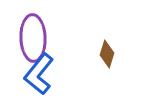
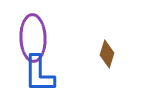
blue L-shape: rotated 39 degrees counterclockwise
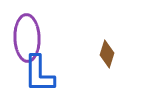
purple ellipse: moved 6 px left
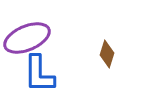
purple ellipse: rotated 69 degrees clockwise
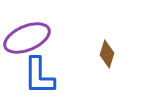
blue L-shape: moved 2 px down
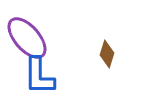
purple ellipse: rotated 72 degrees clockwise
